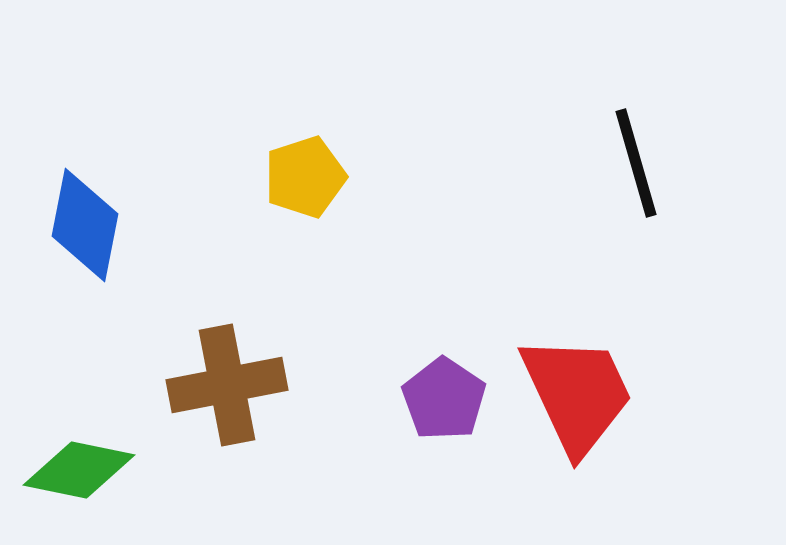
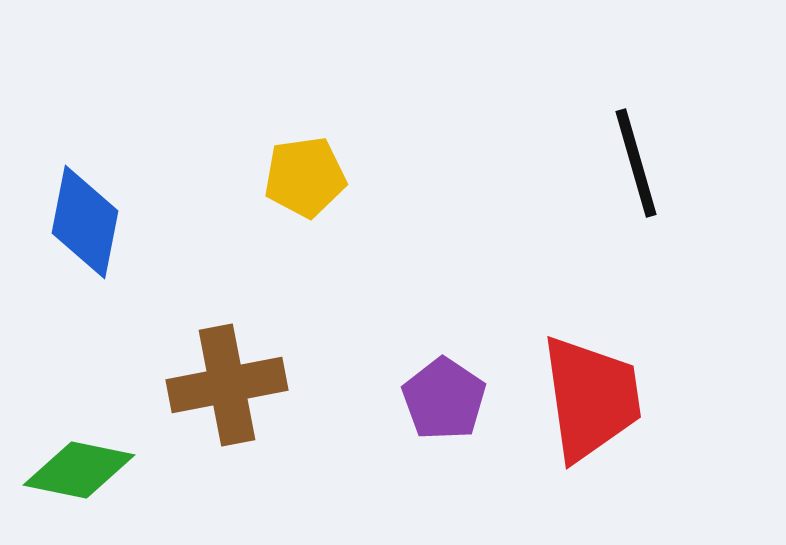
yellow pentagon: rotated 10 degrees clockwise
blue diamond: moved 3 px up
red trapezoid: moved 14 px right, 4 px down; rotated 17 degrees clockwise
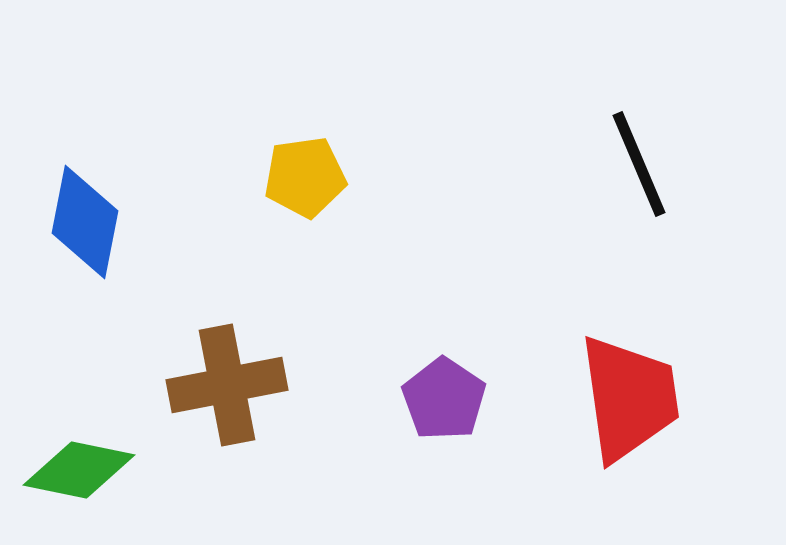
black line: moved 3 px right, 1 px down; rotated 7 degrees counterclockwise
red trapezoid: moved 38 px right
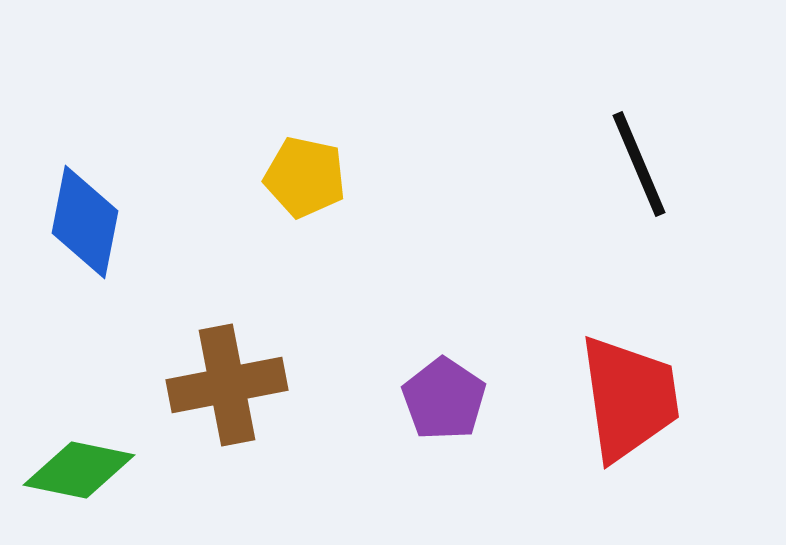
yellow pentagon: rotated 20 degrees clockwise
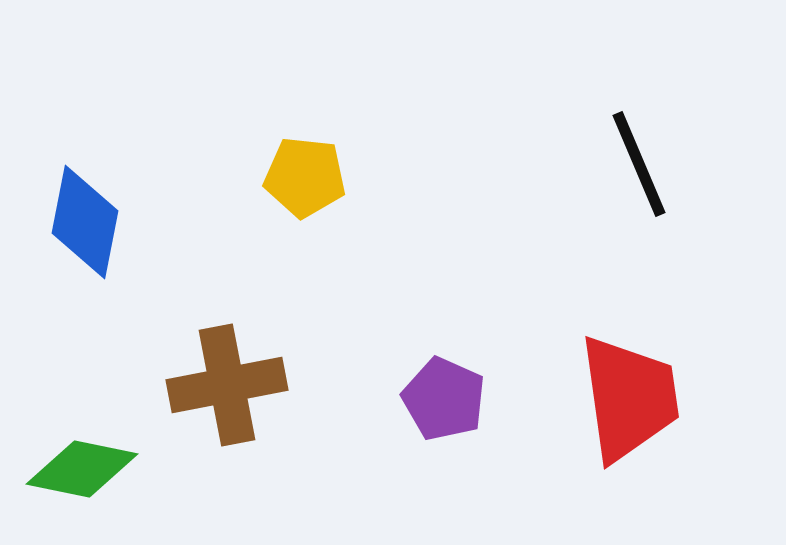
yellow pentagon: rotated 6 degrees counterclockwise
purple pentagon: rotated 10 degrees counterclockwise
green diamond: moved 3 px right, 1 px up
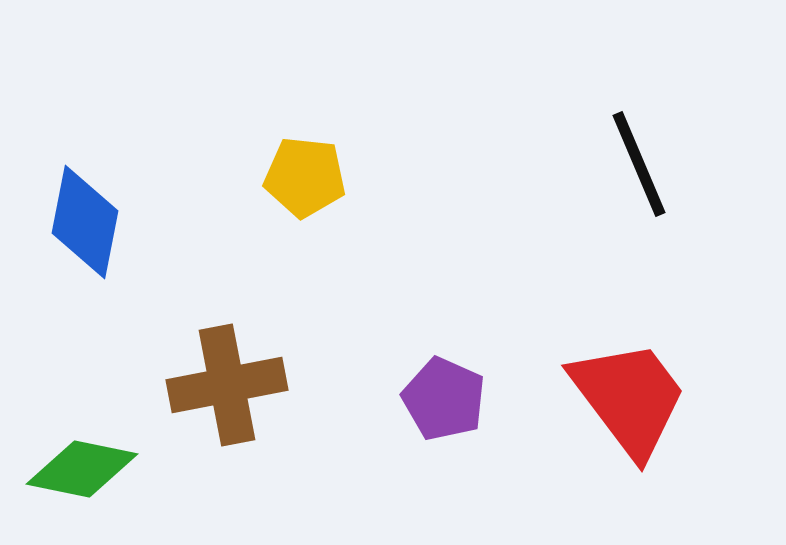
red trapezoid: rotated 29 degrees counterclockwise
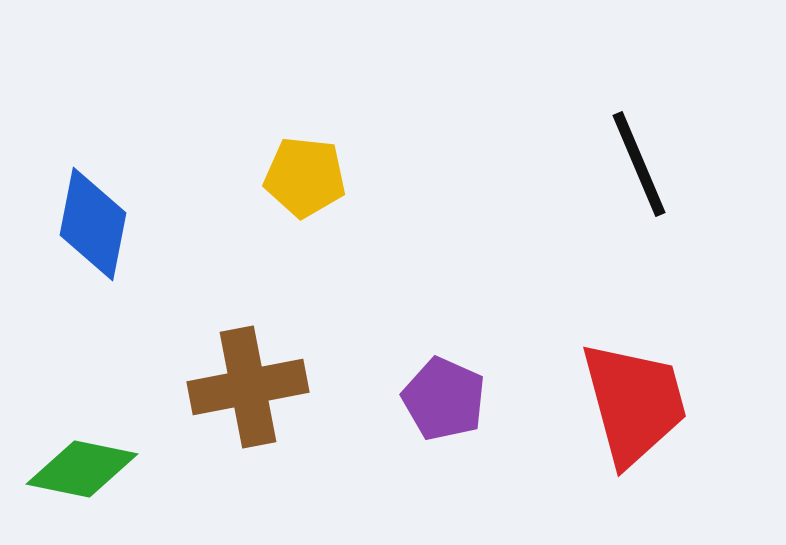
blue diamond: moved 8 px right, 2 px down
brown cross: moved 21 px right, 2 px down
red trapezoid: moved 5 px right, 5 px down; rotated 22 degrees clockwise
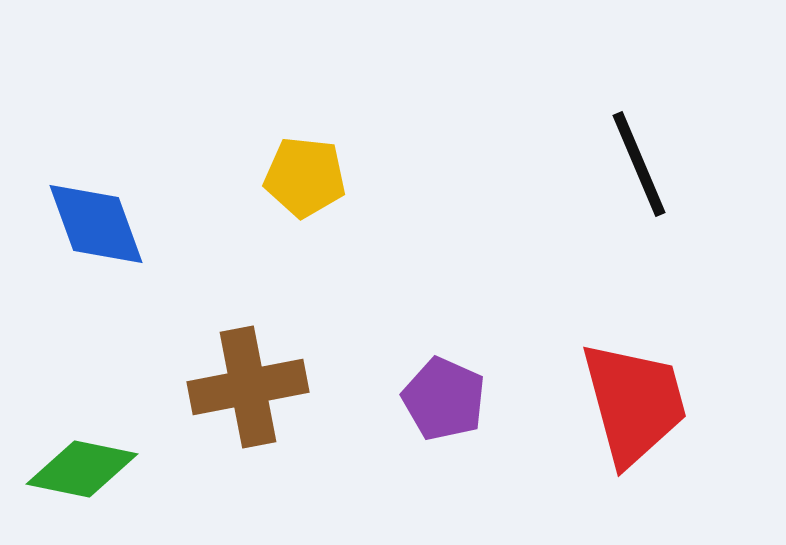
blue diamond: moved 3 px right; rotated 31 degrees counterclockwise
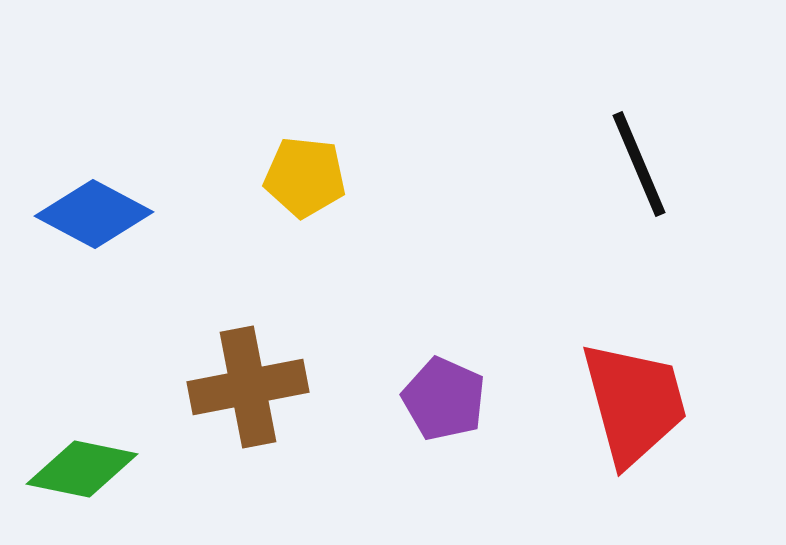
blue diamond: moved 2 px left, 10 px up; rotated 42 degrees counterclockwise
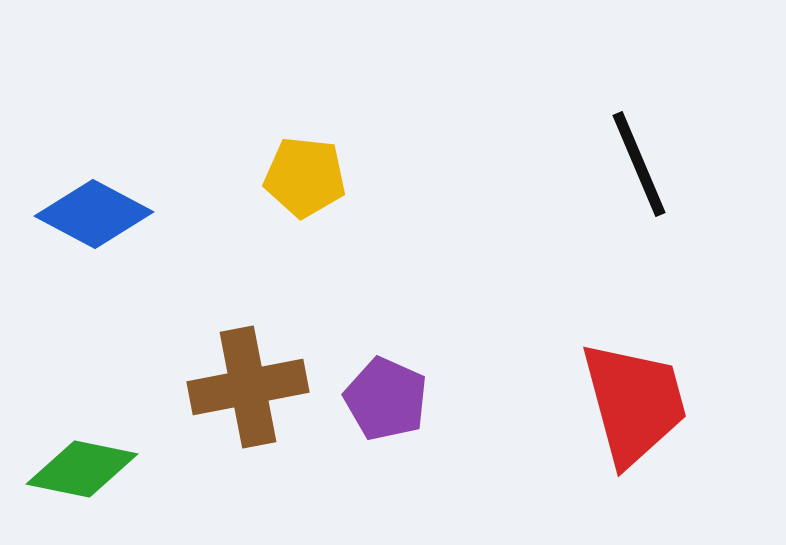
purple pentagon: moved 58 px left
